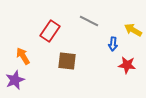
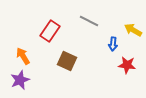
brown square: rotated 18 degrees clockwise
purple star: moved 5 px right
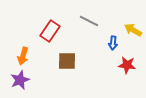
blue arrow: moved 1 px up
orange arrow: rotated 132 degrees counterclockwise
brown square: rotated 24 degrees counterclockwise
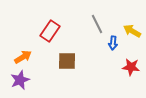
gray line: moved 8 px right, 3 px down; rotated 36 degrees clockwise
yellow arrow: moved 1 px left, 1 px down
orange arrow: moved 1 px down; rotated 138 degrees counterclockwise
red star: moved 4 px right, 2 px down
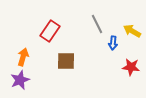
orange arrow: rotated 42 degrees counterclockwise
brown square: moved 1 px left
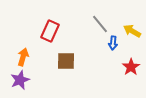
gray line: moved 3 px right; rotated 12 degrees counterclockwise
red rectangle: rotated 10 degrees counterclockwise
red star: rotated 30 degrees clockwise
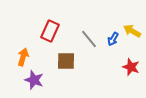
gray line: moved 11 px left, 15 px down
blue arrow: moved 4 px up; rotated 24 degrees clockwise
red star: rotated 18 degrees counterclockwise
purple star: moved 14 px right; rotated 30 degrees counterclockwise
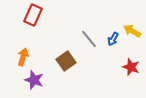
red rectangle: moved 17 px left, 16 px up
brown square: rotated 36 degrees counterclockwise
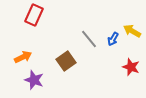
red rectangle: moved 1 px right
orange arrow: rotated 48 degrees clockwise
